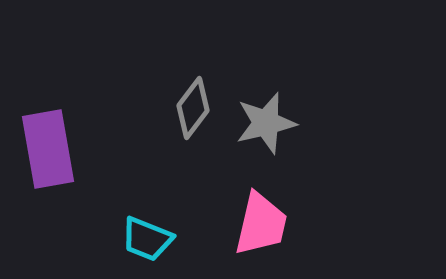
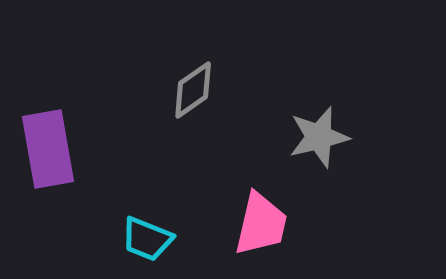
gray diamond: moved 18 px up; rotated 18 degrees clockwise
gray star: moved 53 px right, 14 px down
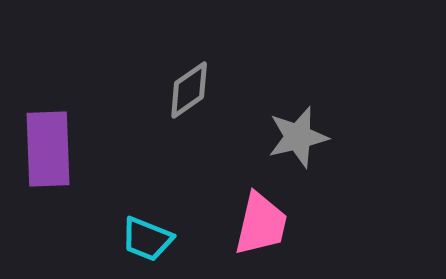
gray diamond: moved 4 px left
gray star: moved 21 px left
purple rectangle: rotated 8 degrees clockwise
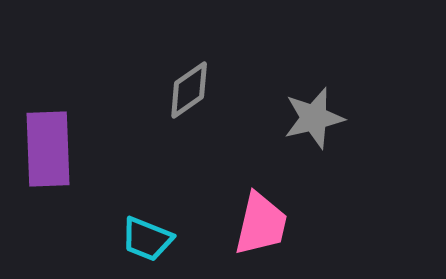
gray star: moved 16 px right, 19 px up
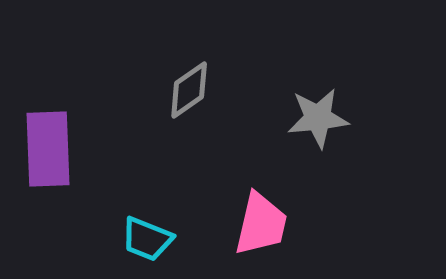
gray star: moved 4 px right; rotated 8 degrees clockwise
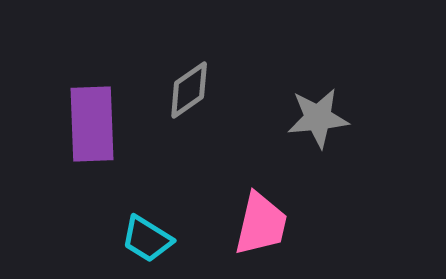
purple rectangle: moved 44 px right, 25 px up
cyan trapezoid: rotated 10 degrees clockwise
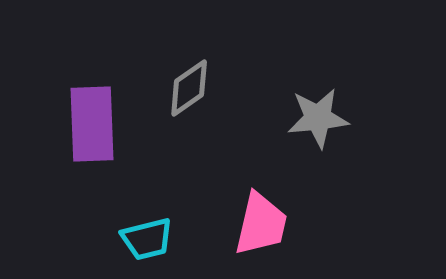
gray diamond: moved 2 px up
cyan trapezoid: rotated 46 degrees counterclockwise
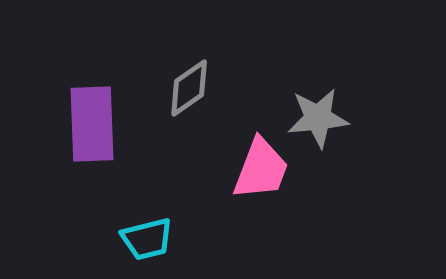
pink trapezoid: moved 55 px up; rotated 8 degrees clockwise
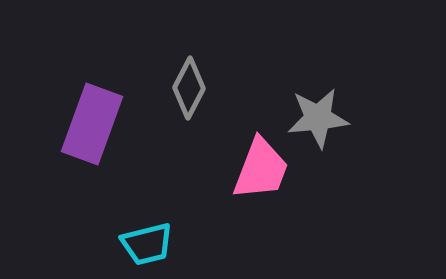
gray diamond: rotated 28 degrees counterclockwise
purple rectangle: rotated 22 degrees clockwise
cyan trapezoid: moved 5 px down
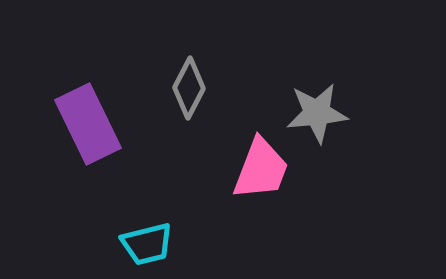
gray star: moved 1 px left, 5 px up
purple rectangle: moved 4 px left; rotated 46 degrees counterclockwise
